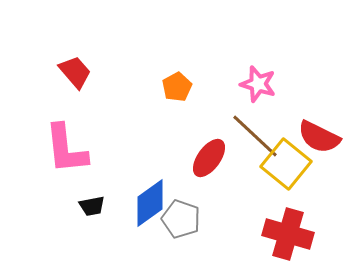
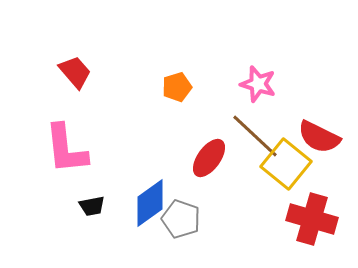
orange pentagon: rotated 12 degrees clockwise
red cross: moved 24 px right, 15 px up
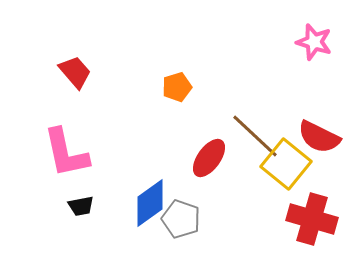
pink star: moved 56 px right, 42 px up
pink L-shape: moved 4 px down; rotated 6 degrees counterclockwise
black trapezoid: moved 11 px left
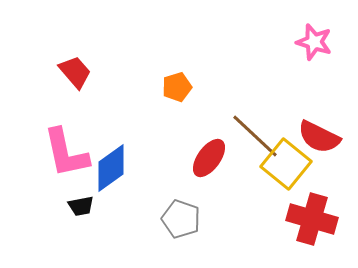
blue diamond: moved 39 px left, 35 px up
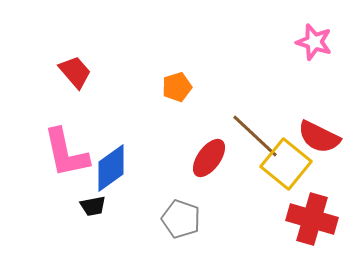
black trapezoid: moved 12 px right
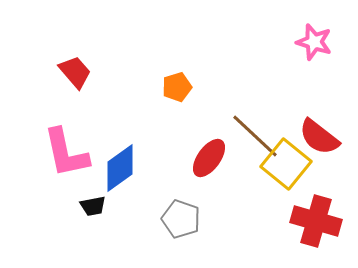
red semicircle: rotated 12 degrees clockwise
blue diamond: moved 9 px right
red cross: moved 4 px right, 2 px down
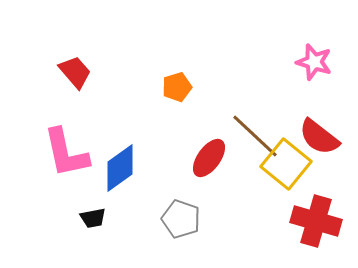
pink star: moved 20 px down
black trapezoid: moved 12 px down
